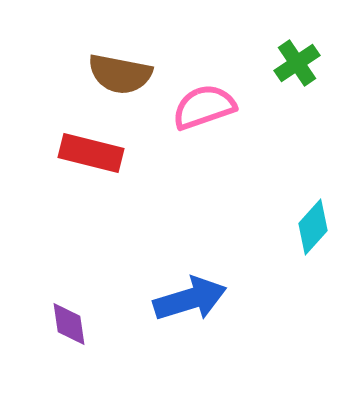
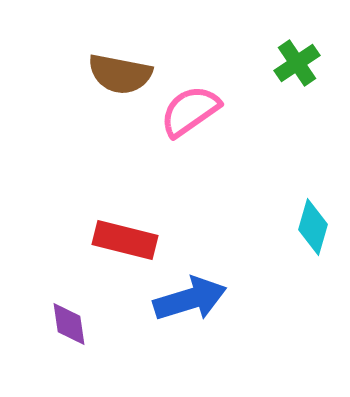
pink semicircle: moved 14 px left, 4 px down; rotated 16 degrees counterclockwise
red rectangle: moved 34 px right, 87 px down
cyan diamond: rotated 26 degrees counterclockwise
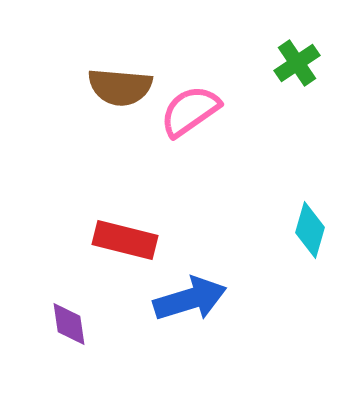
brown semicircle: moved 13 px down; rotated 6 degrees counterclockwise
cyan diamond: moved 3 px left, 3 px down
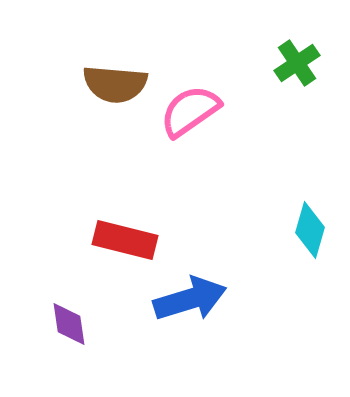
brown semicircle: moved 5 px left, 3 px up
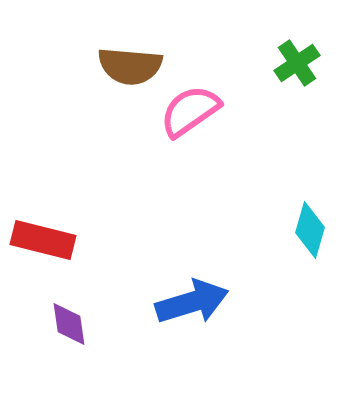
brown semicircle: moved 15 px right, 18 px up
red rectangle: moved 82 px left
blue arrow: moved 2 px right, 3 px down
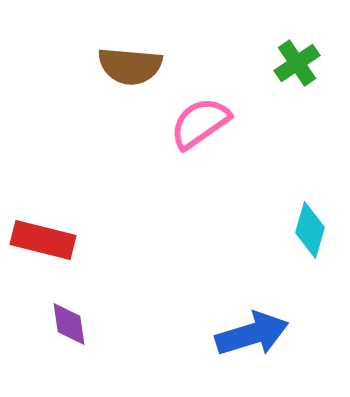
pink semicircle: moved 10 px right, 12 px down
blue arrow: moved 60 px right, 32 px down
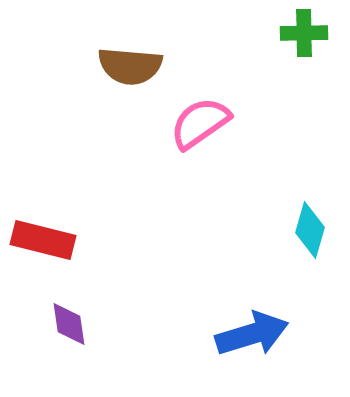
green cross: moved 7 px right, 30 px up; rotated 33 degrees clockwise
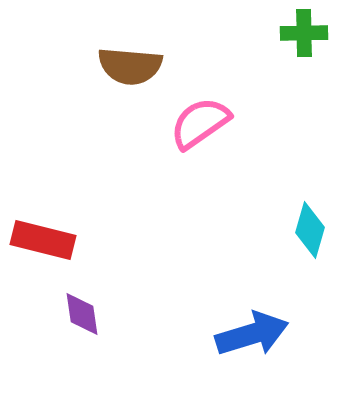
purple diamond: moved 13 px right, 10 px up
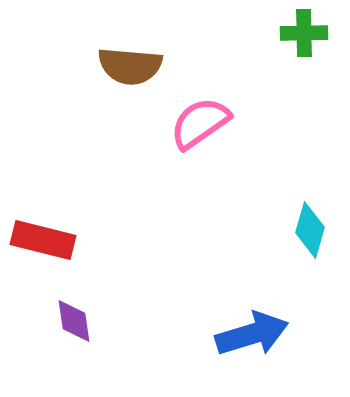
purple diamond: moved 8 px left, 7 px down
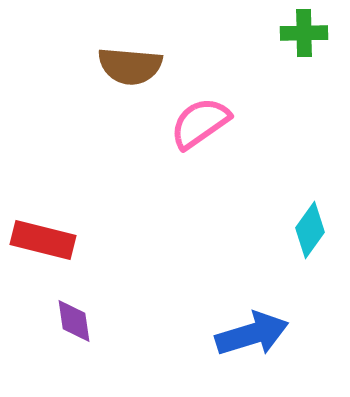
cyan diamond: rotated 20 degrees clockwise
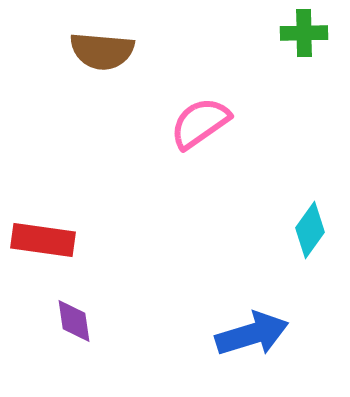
brown semicircle: moved 28 px left, 15 px up
red rectangle: rotated 6 degrees counterclockwise
